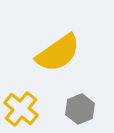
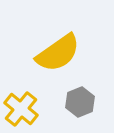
gray hexagon: moved 7 px up
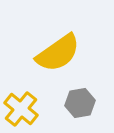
gray hexagon: moved 1 px down; rotated 12 degrees clockwise
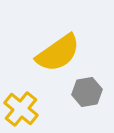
gray hexagon: moved 7 px right, 11 px up
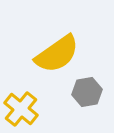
yellow semicircle: moved 1 px left, 1 px down
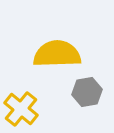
yellow semicircle: rotated 147 degrees counterclockwise
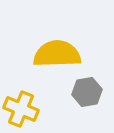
yellow cross: rotated 16 degrees counterclockwise
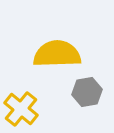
yellow cross: rotated 16 degrees clockwise
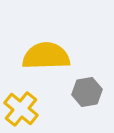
yellow semicircle: moved 11 px left, 2 px down
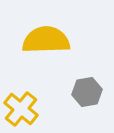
yellow semicircle: moved 16 px up
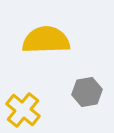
yellow cross: moved 2 px right, 1 px down
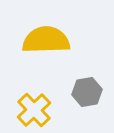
yellow cross: moved 11 px right; rotated 8 degrees clockwise
